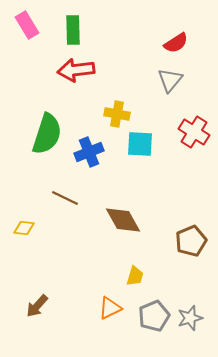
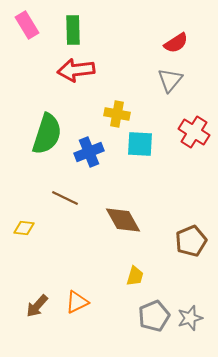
orange triangle: moved 33 px left, 6 px up
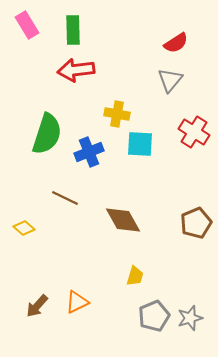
yellow diamond: rotated 35 degrees clockwise
brown pentagon: moved 5 px right, 18 px up
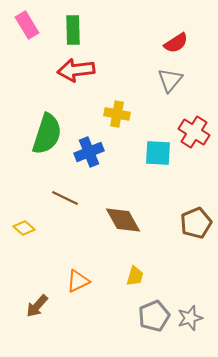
cyan square: moved 18 px right, 9 px down
orange triangle: moved 1 px right, 21 px up
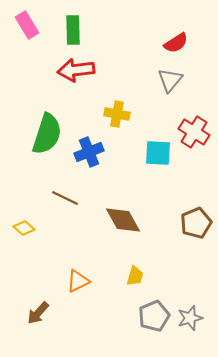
brown arrow: moved 1 px right, 7 px down
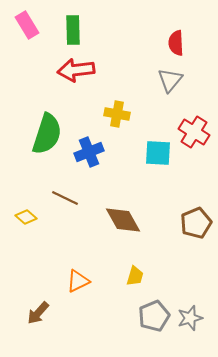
red semicircle: rotated 120 degrees clockwise
yellow diamond: moved 2 px right, 11 px up
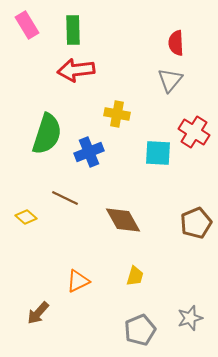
gray pentagon: moved 14 px left, 14 px down
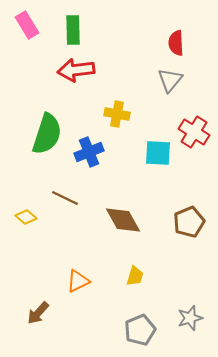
brown pentagon: moved 7 px left, 1 px up
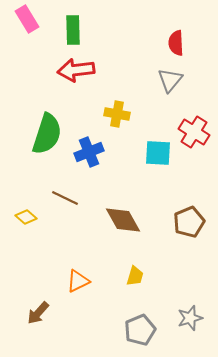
pink rectangle: moved 6 px up
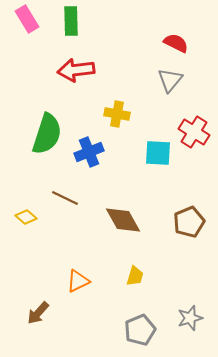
green rectangle: moved 2 px left, 9 px up
red semicircle: rotated 120 degrees clockwise
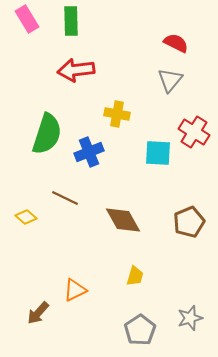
orange triangle: moved 3 px left, 9 px down
gray pentagon: rotated 12 degrees counterclockwise
